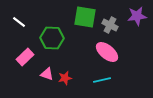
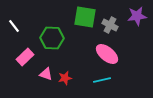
white line: moved 5 px left, 4 px down; rotated 16 degrees clockwise
pink ellipse: moved 2 px down
pink triangle: moved 1 px left
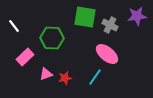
pink triangle: rotated 40 degrees counterclockwise
cyan line: moved 7 px left, 3 px up; rotated 42 degrees counterclockwise
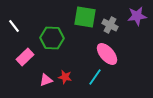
pink ellipse: rotated 10 degrees clockwise
pink triangle: moved 6 px down
red star: moved 1 px up; rotated 24 degrees clockwise
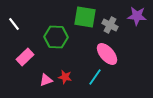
purple star: rotated 12 degrees clockwise
white line: moved 2 px up
green hexagon: moved 4 px right, 1 px up
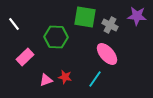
cyan line: moved 2 px down
